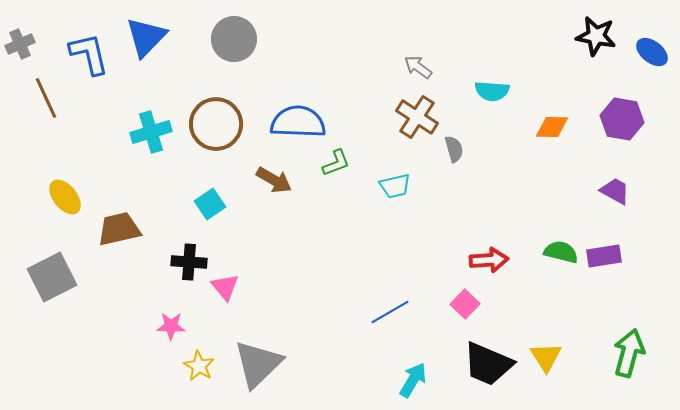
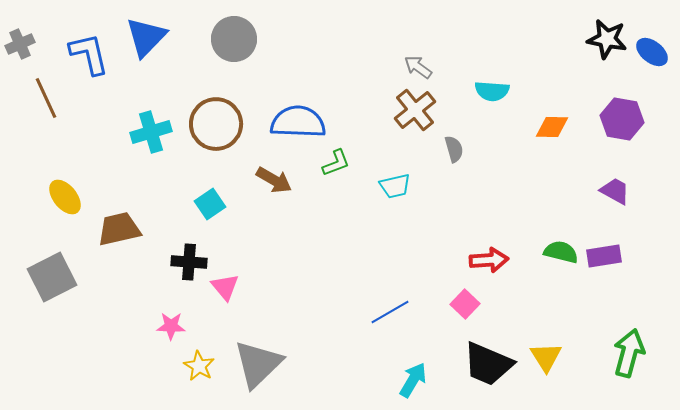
black star: moved 11 px right, 3 px down
brown cross: moved 2 px left, 7 px up; rotated 18 degrees clockwise
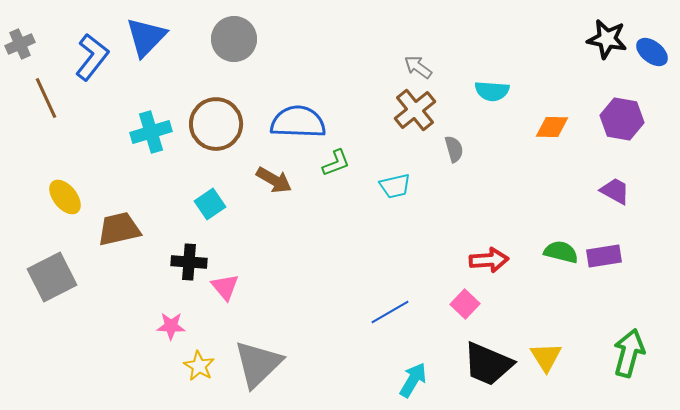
blue L-shape: moved 3 px right, 3 px down; rotated 51 degrees clockwise
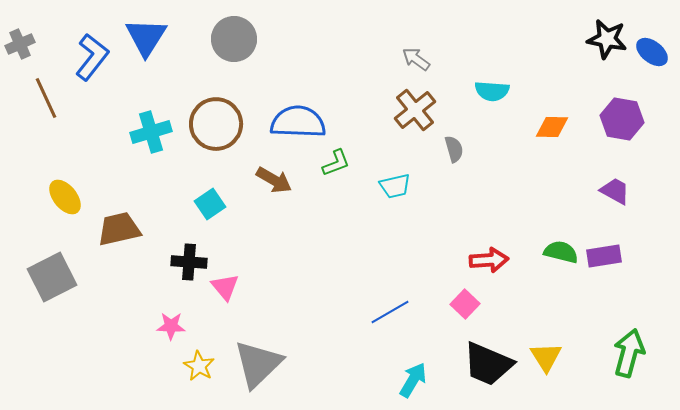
blue triangle: rotated 12 degrees counterclockwise
gray arrow: moved 2 px left, 8 px up
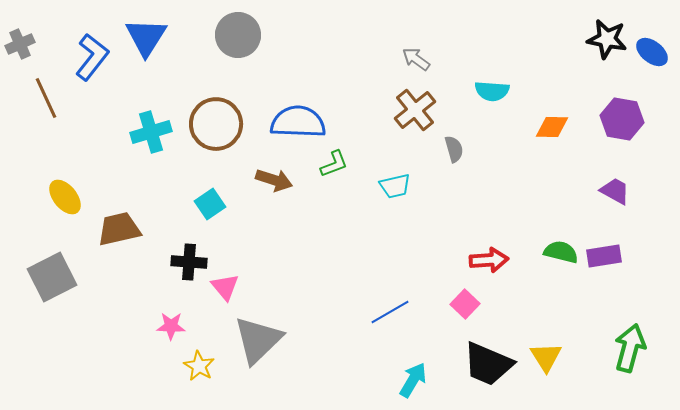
gray circle: moved 4 px right, 4 px up
green L-shape: moved 2 px left, 1 px down
brown arrow: rotated 12 degrees counterclockwise
green arrow: moved 1 px right, 5 px up
gray triangle: moved 24 px up
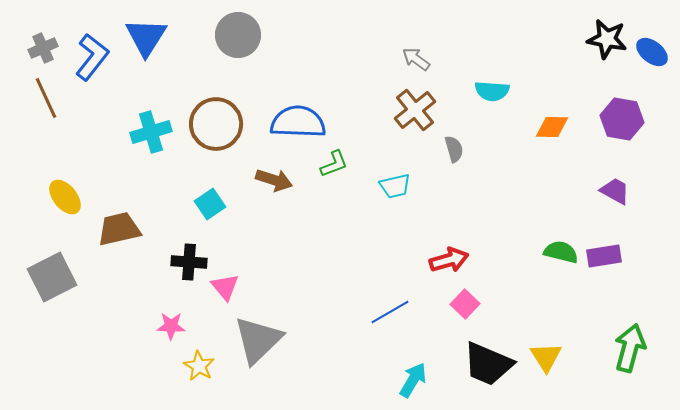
gray cross: moved 23 px right, 4 px down
red arrow: moved 40 px left; rotated 12 degrees counterclockwise
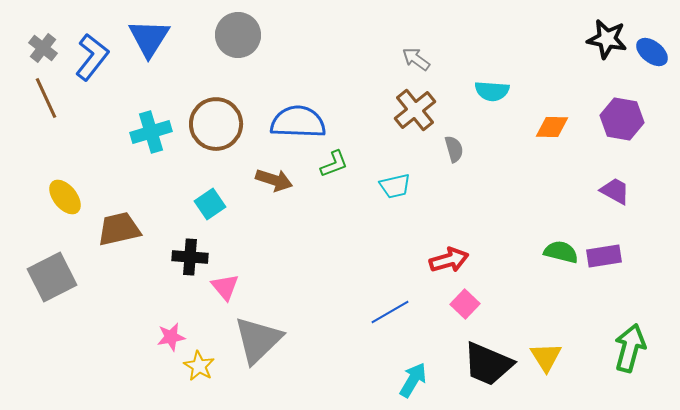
blue triangle: moved 3 px right, 1 px down
gray cross: rotated 28 degrees counterclockwise
black cross: moved 1 px right, 5 px up
pink star: moved 11 px down; rotated 12 degrees counterclockwise
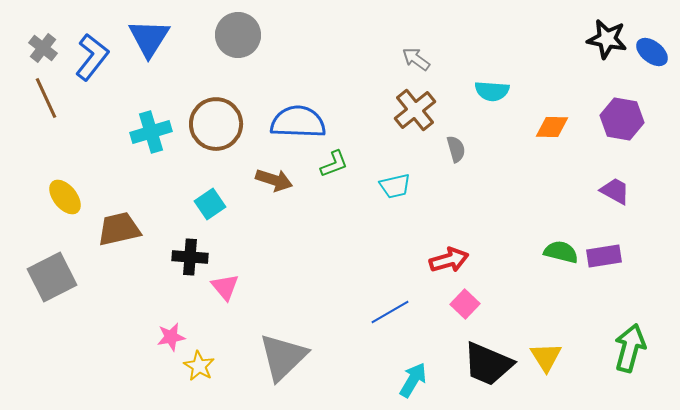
gray semicircle: moved 2 px right
gray triangle: moved 25 px right, 17 px down
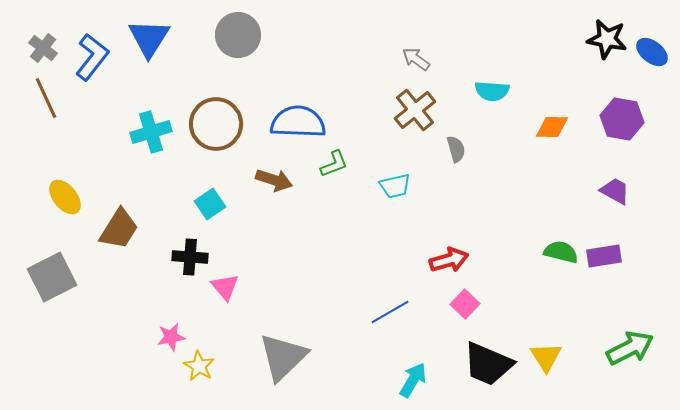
brown trapezoid: rotated 135 degrees clockwise
green arrow: rotated 48 degrees clockwise
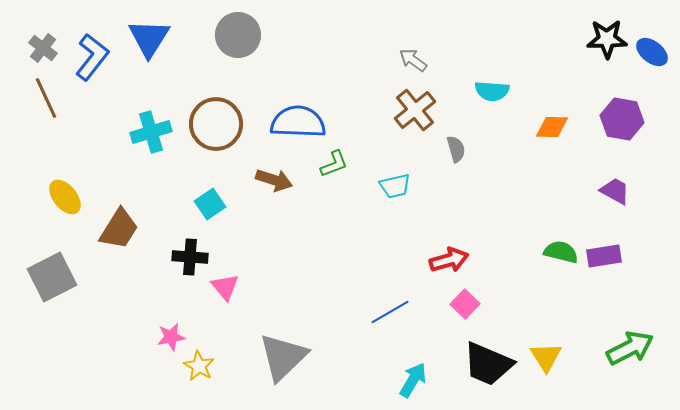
black star: rotated 12 degrees counterclockwise
gray arrow: moved 3 px left, 1 px down
